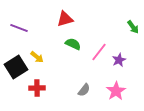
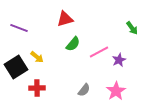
green arrow: moved 1 px left, 1 px down
green semicircle: rotated 105 degrees clockwise
pink line: rotated 24 degrees clockwise
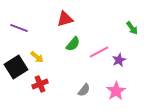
red cross: moved 3 px right, 4 px up; rotated 21 degrees counterclockwise
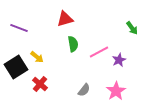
green semicircle: rotated 49 degrees counterclockwise
red cross: rotated 28 degrees counterclockwise
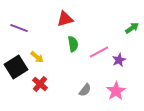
green arrow: rotated 88 degrees counterclockwise
gray semicircle: moved 1 px right
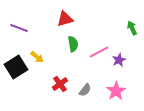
green arrow: rotated 80 degrees counterclockwise
red cross: moved 20 px right; rotated 14 degrees clockwise
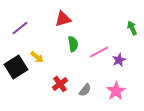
red triangle: moved 2 px left
purple line: moved 1 px right; rotated 60 degrees counterclockwise
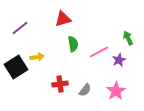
green arrow: moved 4 px left, 10 px down
yellow arrow: rotated 48 degrees counterclockwise
red cross: rotated 28 degrees clockwise
